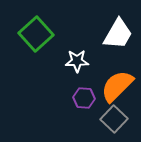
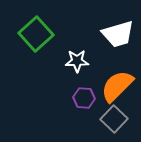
white trapezoid: rotated 44 degrees clockwise
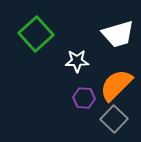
orange semicircle: moved 1 px left, 1 px up
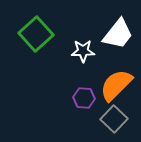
white trapezoid: rotated 36 degrees counterclockwise
white star: moved 6 px right, 10 px up
